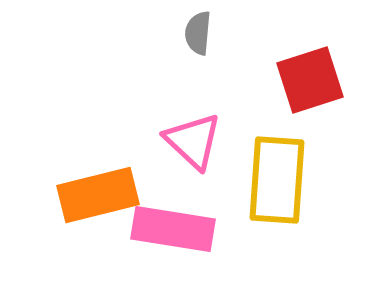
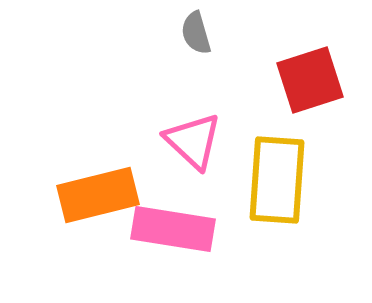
gray semicircle: moved 2 px left; rotated 21 degrees counterclockwise
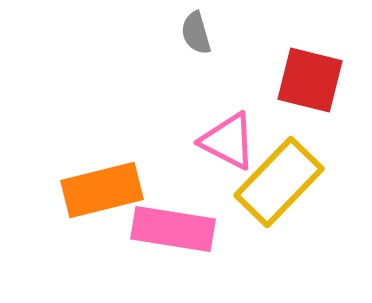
red square: rotated 32 degrees clockwise
pink triangle: moved 35 px right; rotated 16 degrees counterclockwise
yellow rectangle: moved 2 px right, 2 px down; rotated 40 degrees clockwise
orange rectangle: moved 4 px right, 5 px up
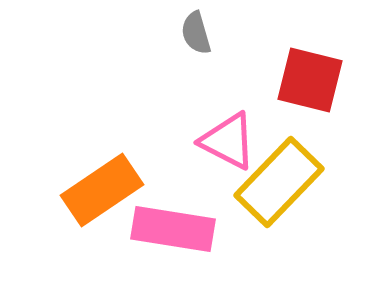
orange rectangle: rotated 20 degrees counterclockwise
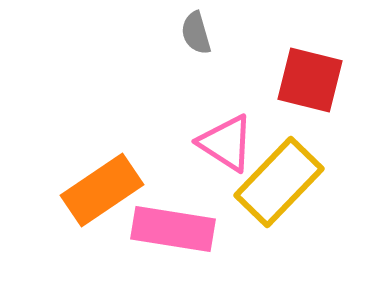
pink triangle: moved 2 px left, 2 px down; rotated 6 degrees clockwise
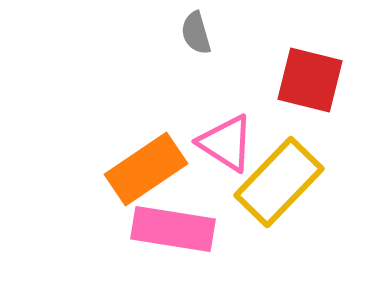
orange rectangle: moved 44 px right, 21 px up
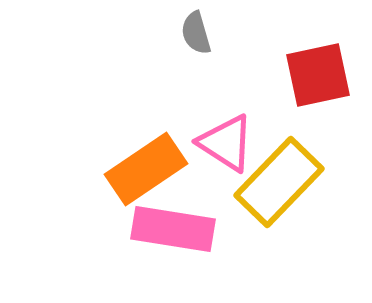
red square: moved 8 px right, 5 px up; rotated 26 degrees counterclockwise
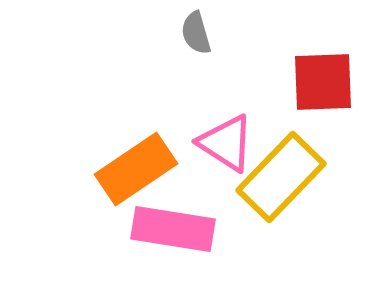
red square: moved 5 px right, 7 px down; rotated 10 degrees clockwise
orange rectangle: moved 10 px left
yellow rectangle: moved 2 px right, 5 px up
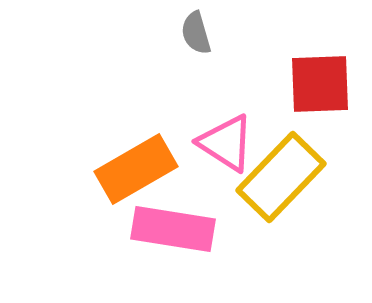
red square: moved 3 px left, 2 px down
orange rectangle: rotated 4 degrees clockwise
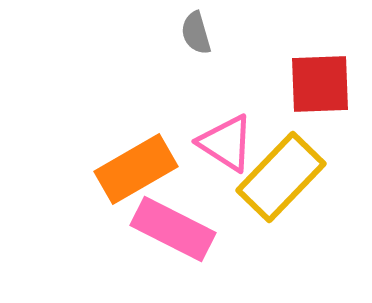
pink rectangle: rotated 18 degrees clockwise
